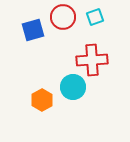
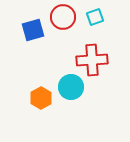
cyan circle: moved 2 px left
orange hexagon: moved 1 px left, 2 px up
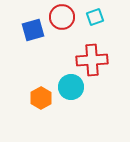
red circle: moved 1 px left
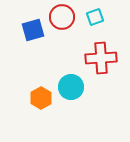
red cross: moved 9 px right, 2 px up
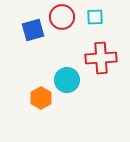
cyan square: rotated 18 degrees clockwise
cyan circle: moved 4 px left, 7 px up
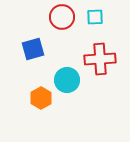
blue square: moved 19 px down
red cross: moved 1 px left, 1 px down
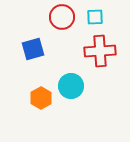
red cross: moved 8 px up
cyan circle: moved 4 px right, 6 px down
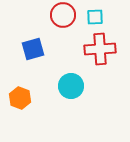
red circle: moved 1 px right, 2 px up
red cross: moved 2 px up
orange hexagon: moved 21 px left; rotated 10 degrees counterclockwise
